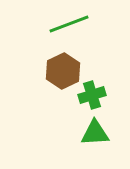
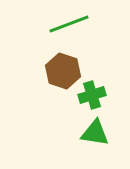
brown hexagon: rotated 16 degrees counterclockwise
green triangle: rotated 12 degrees clockwise
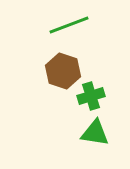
green line: moved 1 px down
green cross: moved 1 px left, 1 px down
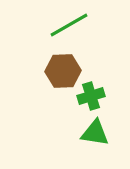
green line: rotated 9 degrees counterclockwise
brown hexagon: rotated 20 degrees counterclockwise
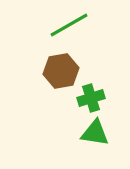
brown hexagon: moved 2 px left; rotated 8 degrees counterclockwise
green cross: moved 2 px down
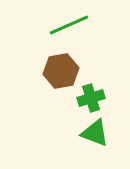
green line: rotated 6 degrees clockwise
green triangle: rotated 12 degrees clockwise
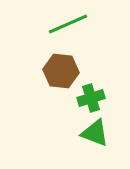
green line: moved 1 px left, 1 px up
brown hexagon: rotated 16 degrees clockwise
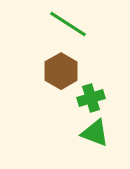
green line: rotated 57 degrees clockwise
brown hexagon: rotated 24 degrees clockwise
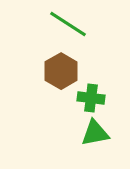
green cross: rotated 24 degrees clockwise
green triangle: rotated 32 degrees counterclockwise
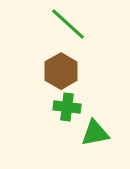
green line: rotated 9 degrees clockwise
green cross: moved 24 px left, 9 px down
